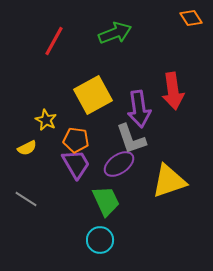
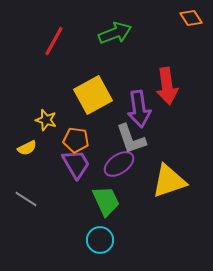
red arrow: moved 6 px left, 5 px up
yellow star: rotated 10 degrees counterclockwise
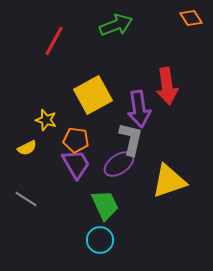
green arrow: moved 1 px right, 8 px up
gray L-shape: rotated 148 degrees counterclockwise
green trapezoid: moved 1 px left, 4 px down
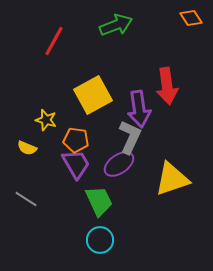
gray L-shape: moved 1 px left, 2 px up; rotated 12 degrees clockwise
yellow semicircle: rotated 48 degrees clockwise
yellow triangle: moved 3 px right, 2 px up
green trapezoid: moved 6 px left, 4 px up
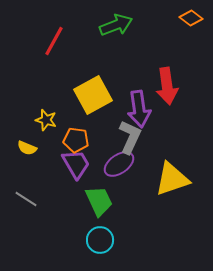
orange diamond: rotated 20 degrees counterclockwise
